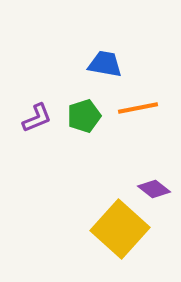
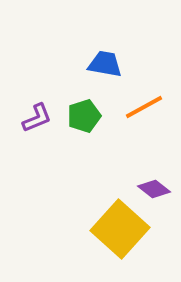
orange line: moved 6 px right, 1 px up; rotated 18 degrees counterclockwise
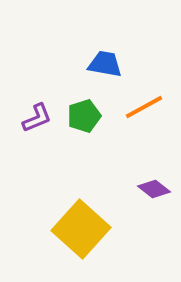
yellow square: moved 39 px left
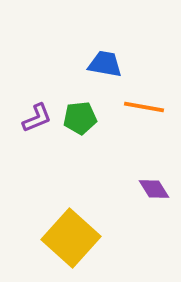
orange line: rotated 39 degrees clockwise
green pentagon: moved 4 px left, 2 px down; rotated 12 degrees clockwise
purple diamond: rotated 20 degrees clockwise
yellow square: moved 10 px left, 9 px down
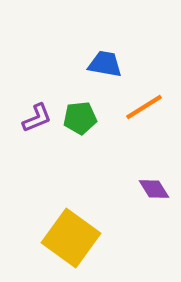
orange line: rotated 42 degrees counterclockwise
yellow square: rotated 6 degrees counterclockwise
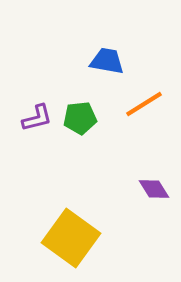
blue trapezoid: moved 2 px right, 3 px up
orange line: moved 3 px up
purple L-shape: rotated 8 degrees clockwise
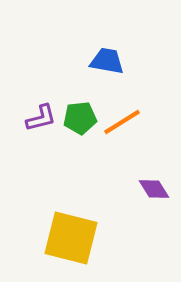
orange line: moved 22 px left, 18 px down
purple L-shape: moved 4 px right
yellow square: rotated 22 degrees counterclockwise
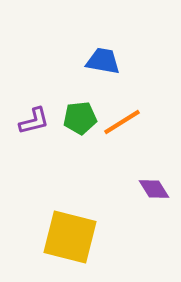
blue trapezoid: moved 4 px left
purple L-shape: moved 7 px left, 3 px down
yellow square: moved 1 px left, 1 px up
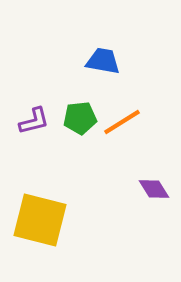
yellow square: moved 30 px left, 17 px up
